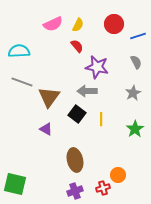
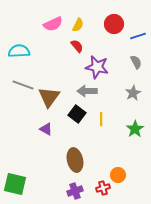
gray line: moved 1 px right, 3 px down
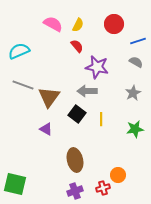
pink semicircle: rotated 126 degrees counterclockwise
blue line: moved 5 px down
cyan semicircle: rotated 20 degrees counterclockwise
gray semicircle: rotated 32 degrees counterclockwise
green star: rotated 24 degrees clockwise
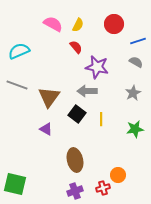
red semicircle: moved 1 px left, 1 px down
gray line: moved 6 px left
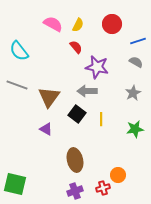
red circle: moved 2 px left
cyan semicircle: rotated 105 degrees counterclockwise
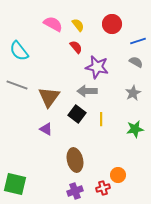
yellow semicircle: rotated 64 degrees counterclockwise
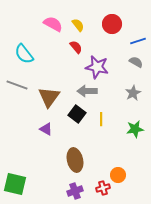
cyan semicircle: moved 5 px right, 3 px down
